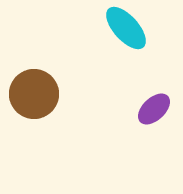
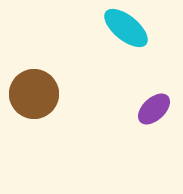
cyan ellipse: rotated 9 degrees counterclockwise
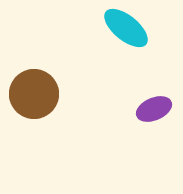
purple ellipse: rotated 20 degrees clockwise
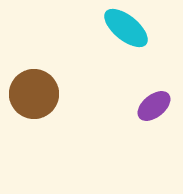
purple ellipse: moved 3 px up; rotated 16 degrees counterclockwise
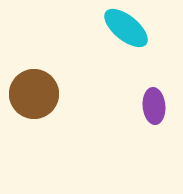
purple ellipse: rotated 56 degrees counterclockwise
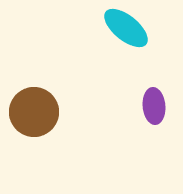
brown circle: moved 18 px down
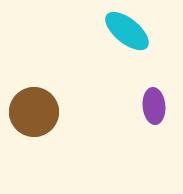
cyan ellipse: moved 1 px right, 3 px down
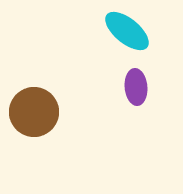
purple ellipse: moved 18 px left, 19 px up
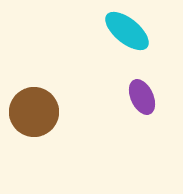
purple ellipse: moved 6 px right, 10 px down; rotated 20 degrees counterclockwise
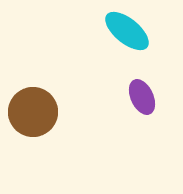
brown circle: moved 1 px left
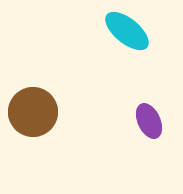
purple ellipse: moved 7 px right, 24 px down
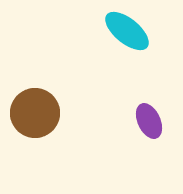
brown circle: moved 2 px right, 1 px down
